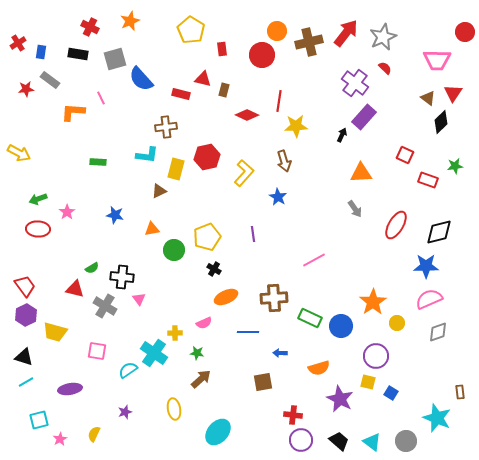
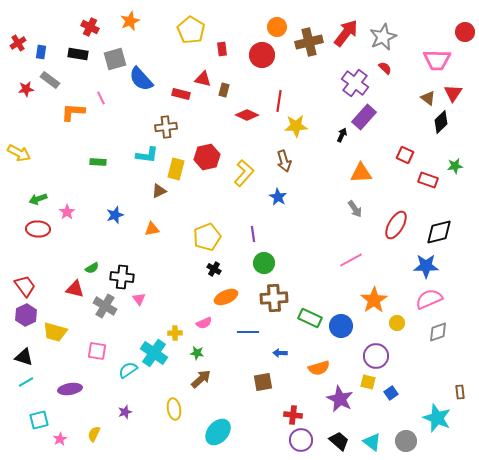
orange circle at (277, 31): moved 4 px up
blue star at (115, 215): rotated 30 degrees counterclockwise
green circle at (174, 250): moved 90 px right, 13 px down
pink line at (314, 260): moved 37 px right
orange star at (373, 302): moved 1 px right, 2 px up
blue square at (391, 393): rotated 24 degrees clockwise
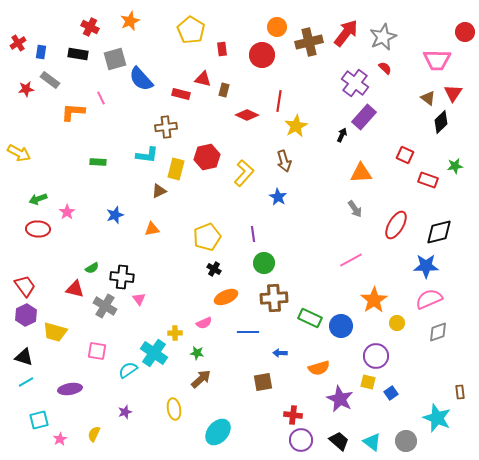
yellow star at (296, 126): rotated 25 degrees counterclockwise
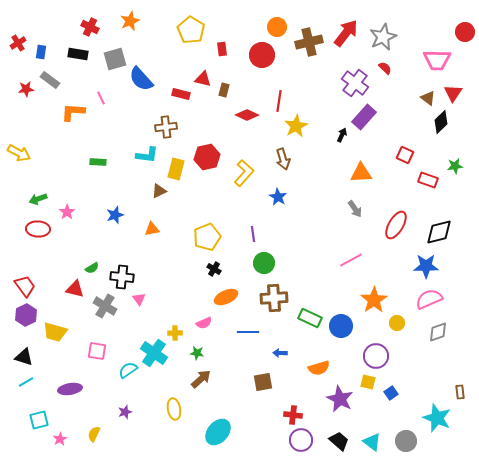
brown arrow at (284, 161): moved 1 px left, 2 px up
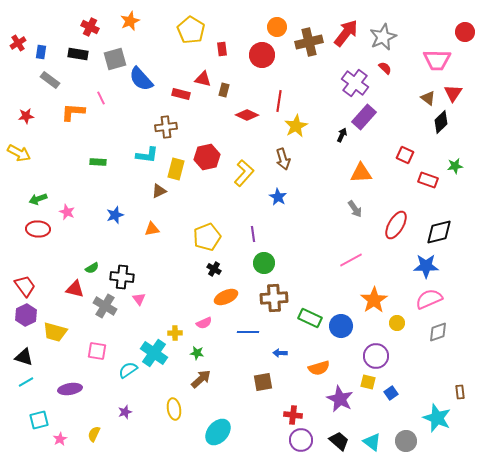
red star at (26, 89): moved 27 px down
pink star at (67, 212): rotated 14 degrees counterclockwise
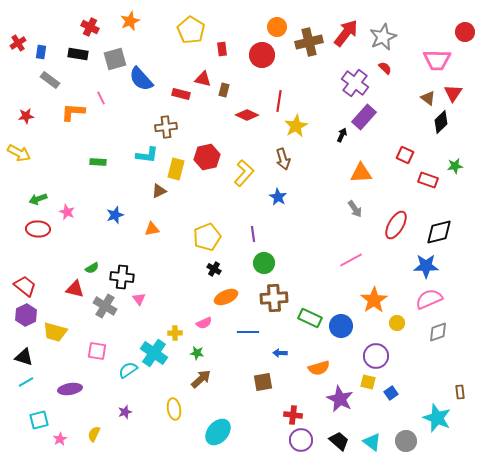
red trapezoid at (25, 286): rotated 15 degrees counterclockwise
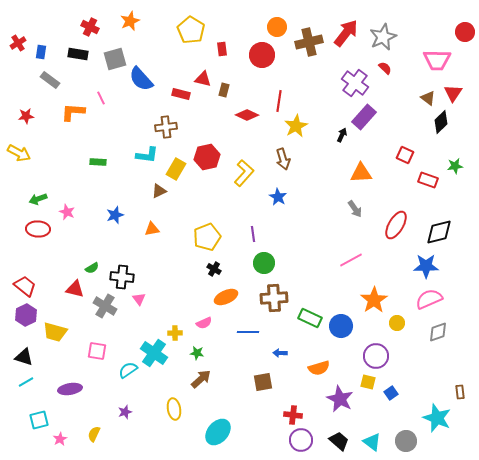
yellow rectangle at (176, 169): rotated 15 degrees clockwise
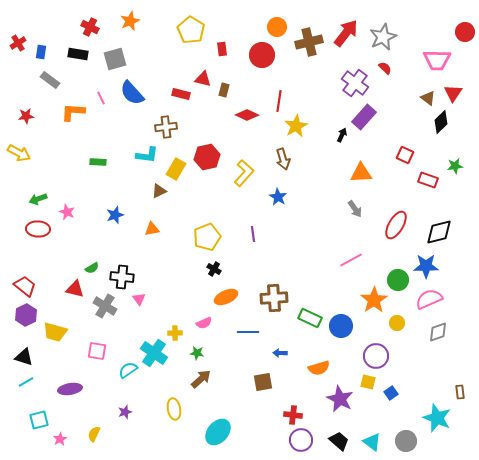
blue semicircle at (141, 79): moved 9 px left, 14 px down
green circle at (264, 263): moved 134 px right, 17 px down
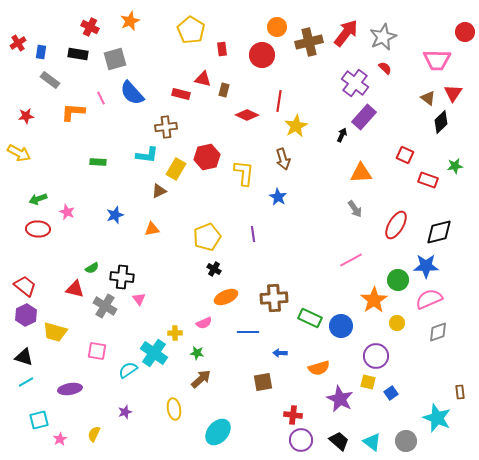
yellow L-shape at (244, 173): rotated 36 degrees counterclockwise
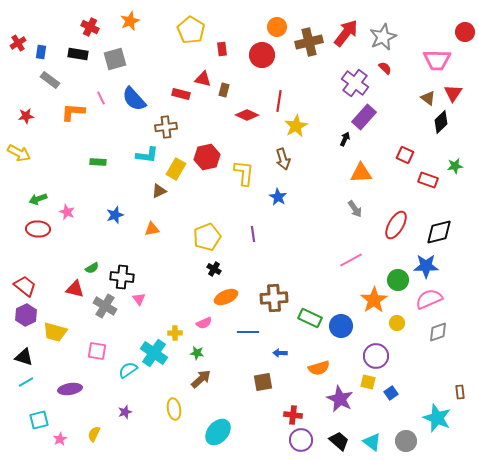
blue semicircle at (132, 93): moved 2 px right, 6 px down
black arrow at (342, 135): moved 3 px right, 4 px down
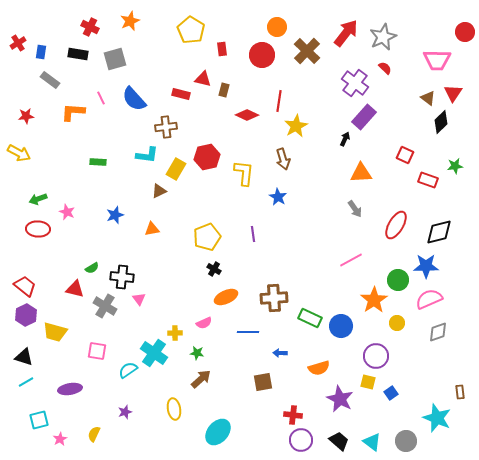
brown cross at (309, 42): moved 2 px left, 9 px down; rotated 32 degrees counterclockwise
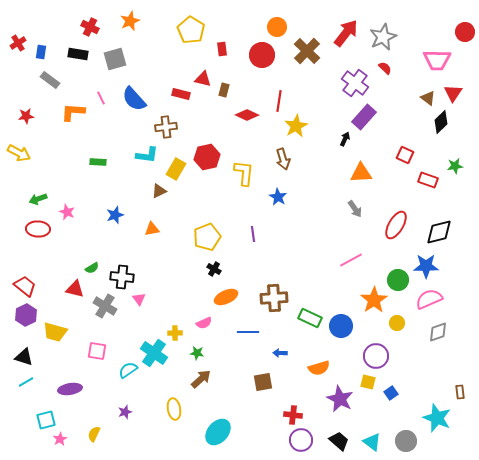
cyan square at (39, 420): moved 7 px right
